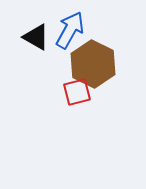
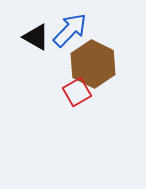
blue arrow: rotated 15 degrees clockwise
red square: rotated 16 degrees counterclockwise
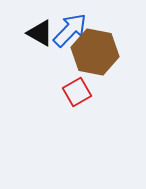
black triangle: moved 4 px right, 4 px up
brown hexagon: moved 2 px right, 12 px up; rotated 15 degrees counterclockwise
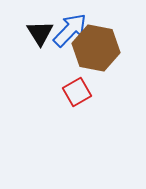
black triangle: rotated 28 degrees clockwise
brown hexagon: moved 1 px right, 4 px up
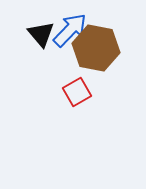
black triangle: moved 1 px right, 1 px down; rotated 8 degrees counterclockwise
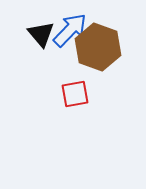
brown hexagon: moved 2 px right, 1 px up; rotated 9 degrees clockwise
red square: moved 2 px left, 2 px down; rotated 20 degrees clockwise
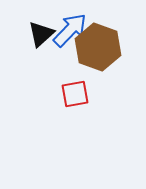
black triangle: rotated 28 degrees clockwise
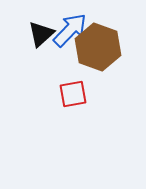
red square: moved 2 px left
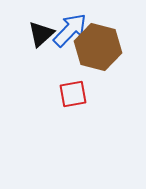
brown hexagon: rotated 6 degrees counterclockwise
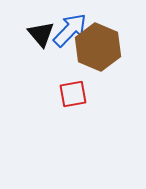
black triangle: rotated 28 degrees counterclockwise
brown hexagon: rotated 9 degrees clockwise
